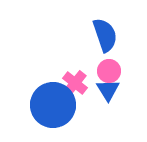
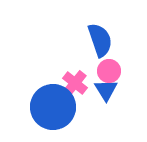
blue semicircle: moved 5 px left, 5 px down
blue triangle: moved 2 px left
blue circle: moved 2 px down
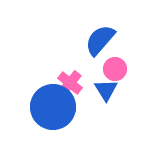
blue semicircle: rotated 120 degrees counterclockwise
pink circle: moved 6 px right, 2 px up
pink cross: moved 5 px left
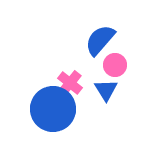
pink circle: moved 4 px up
blue circle: moved 2 px down
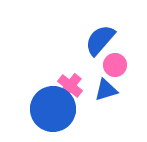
pink cross: moved 3 px down
blue triangle: rotated 45 degrees clockwise
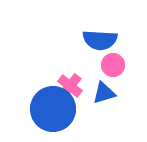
blue semicircle: rotated 128 degrees counterclockwise
pink circle: moved 2 px left
blue triangle: moved 2 px left, 3 px down
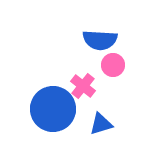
pink cross: moved 13 px right
blue triangle: moved 3 px left, 31 px down
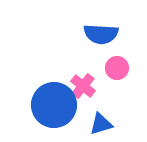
blue semicircle: moved 1 px right, 6 px up
pink circle: moved 4 px right, 3 px down
blue circle: moved 1 px right, 4 px up
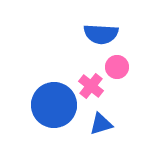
pink circle: moved 1 px up
pink cross: moved 8 px right
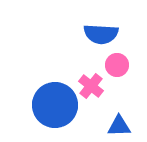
pink circle: moved 2 px up
blue circle: moved 1 px right
blue triangle: moved 18 px right, 2 px down; rotated 15 degrees clockwise
